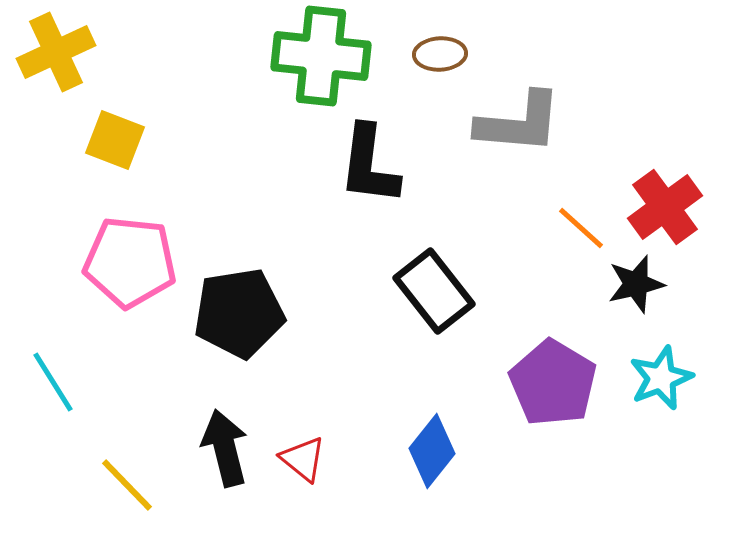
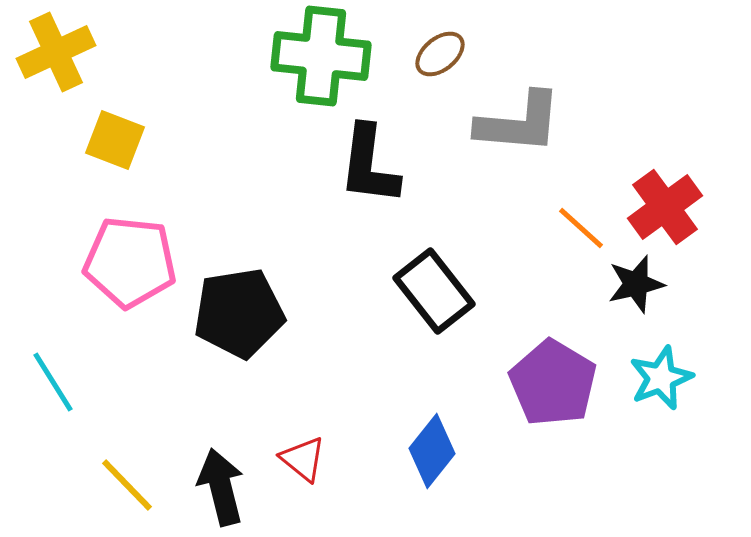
brown ellipse: rotated 36 degrees counterclockwise
black arrow: moved 4 px left, 39 px down
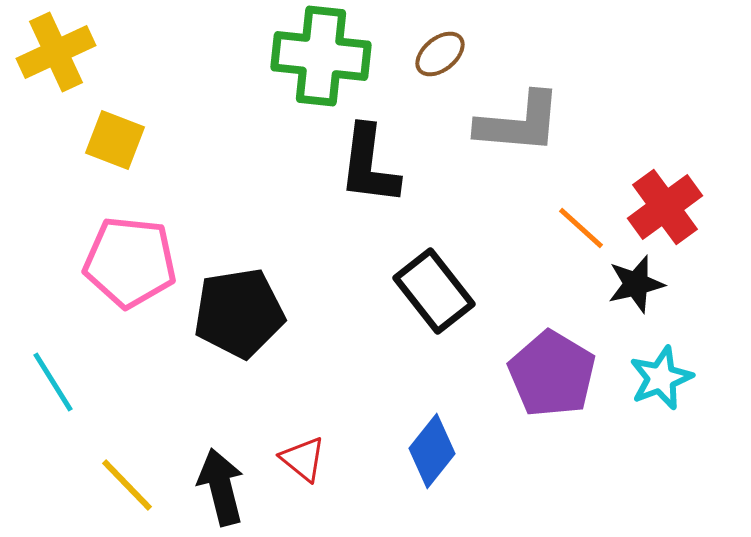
purple pentagon: moved 1 px left, 9 px up
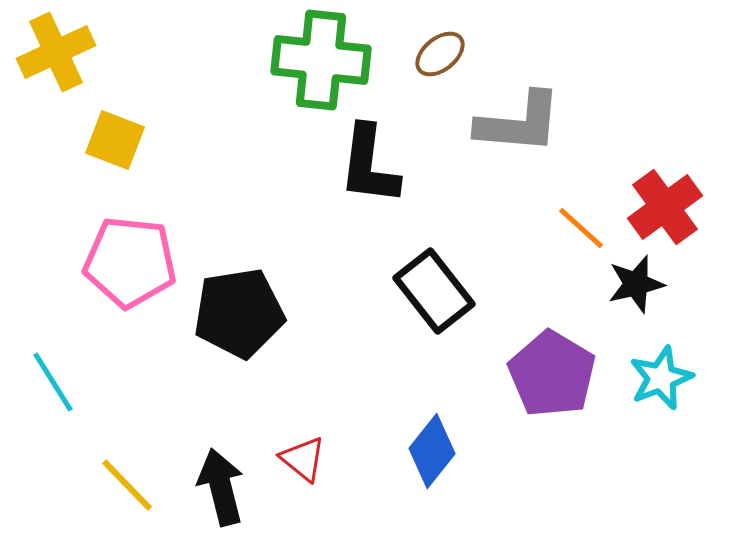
green cross: moved 4 px down
